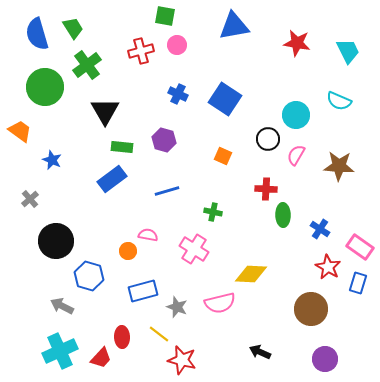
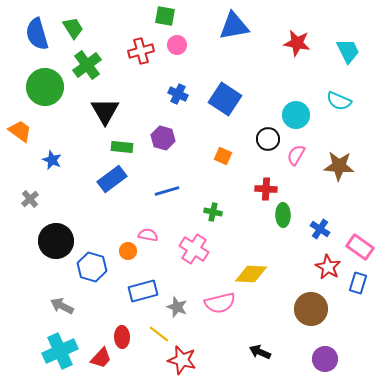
purple hexagon at (164, 140): moved 1 px left, 2 px up
blue hexagon at (89, 276): moved 3 px right, 9 px up
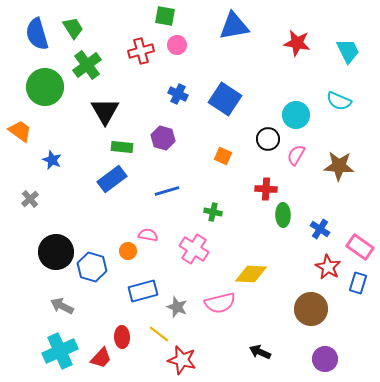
black circle at (56, 241): moved 11 px down
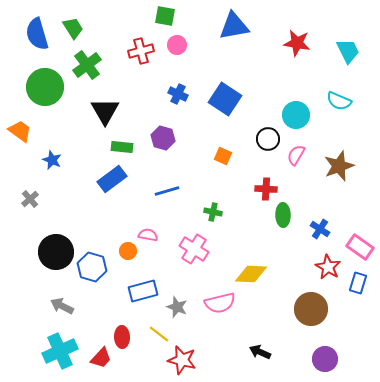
brown star at (339, 166): rotated 24 degrees counterclockwise
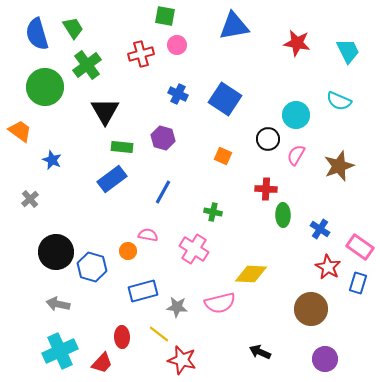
red cross at (141, 51): moved 3 px down
blue line at (167, 191): moved 4 px left, 1 px down; rotated 45 degrees counterclockwise
gray arrow at (62, 306): moved 4 px left, 2 px up; rotated 15 degrees counterclockwise
gray star at (177, 307): rotated 15 degrees counterclockwise
red trapezoid at (101, 358): moved 1 px right, 5 px down
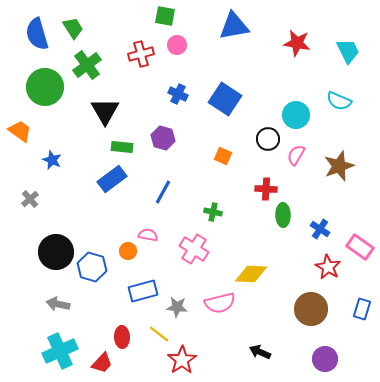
blue rectangle at (358, 283): moved 4 px right, 26 px down
red star at (182, 360): rotated 24 degrees clockwise
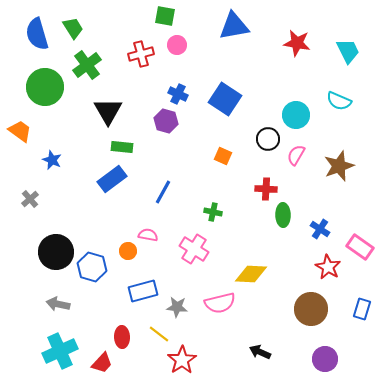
black triangle at (105, 111): moved 3 px right
purple hexagon at (163, 138): moved 3 px right, 17 px up
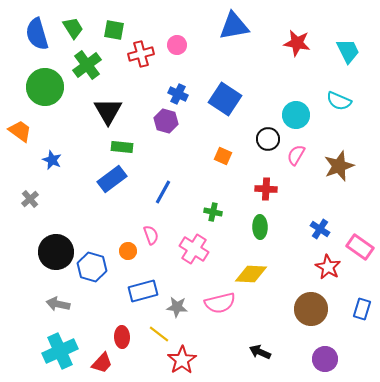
green square at (165, 16): moved 51 px left, 14 px down
green ellipse at (283, 215): moved 23 px left, 12 px down
pink semicircle at (148, 235): moved 3 px right; rotated 60 degrees clockwise
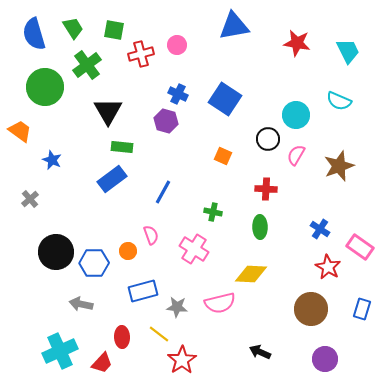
blue semicircle at (37, 34): moved 3 px left
blue hexagon at (92, 267): moved 2 px right, 4 px up; rotated 16 degrees counterclockwise
gray arrow at (58, 304): moved 23 px right
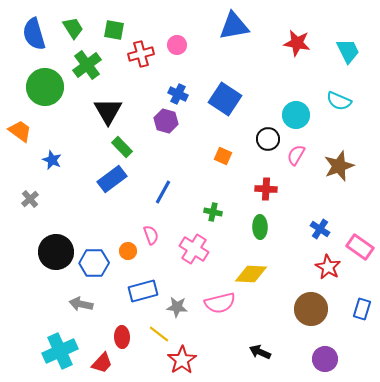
green rectangle at (122, 147): rotated 40 degrees clockwise
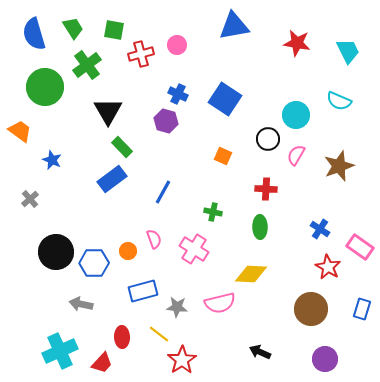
pink semicircle at (151, 235): moved 3 px right, 4 px down
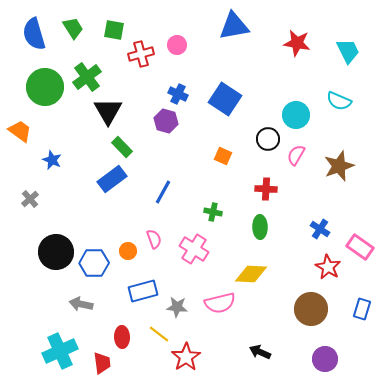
green cross at (87, 65): moved 12 px down
red star at (182, 360): moved 4 px right, 3 px up
red trapezoid at (102, 363): rotated 50 degrees counterclockwise
